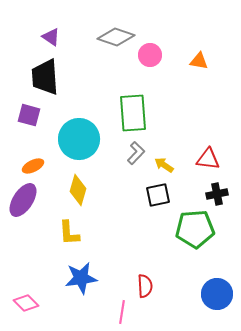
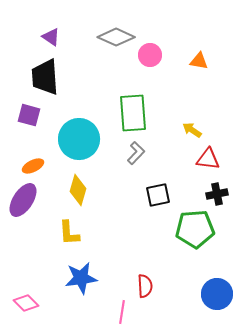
gray diamond: rotated 6 degrees clockwise
yellow arrow: moved 28 px right, 35 px up
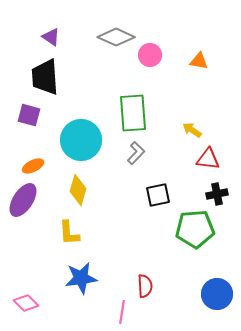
cyan circle: moved 2 px right, 1 px down
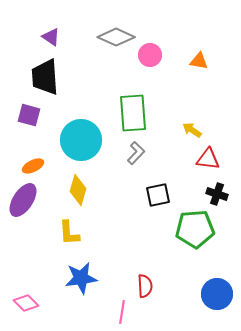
black cross: rotated 30 degrees clockwise
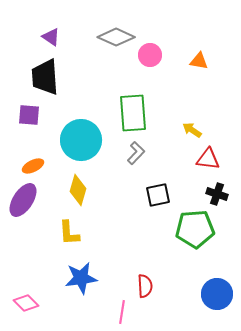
purple square: rotated 10 degrees counterclockwise
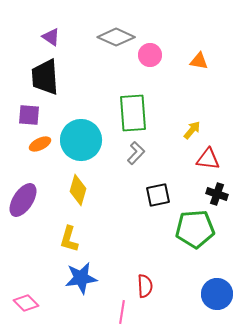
yellow arrow: rotated 96 degrees clockwise
orange ellipse: moved 7 px right, 22 px up
yellow L-shape: moved 6 px down; rotated 20 degrees clockwise
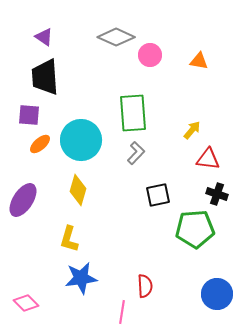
purple triangle: moved 7 px left
orange ellipse: rotated 15 degrees counterclockwise
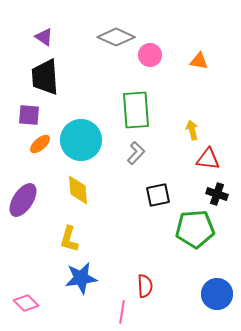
green rectangle: moved 3 px right, 3 px up
yellow arrow: rotated 54 degrees counterclockwise
yellow diamond: rotated 20 degrees counterclockwise
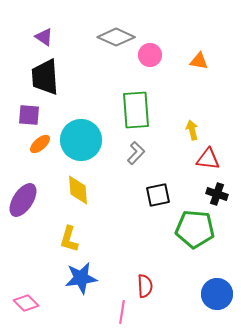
green pentagon: rotated 9 degrees clockwise
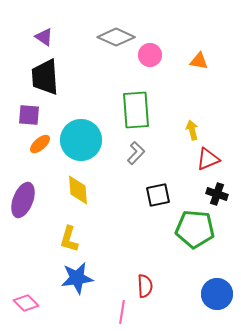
red triangle: rotated 30 degrees counterclockwise
purple ellipse: rotated 12 degrees counterclockwise
blue star: moved 4 px left
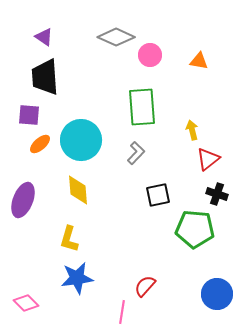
green rectangle: moved 6 px right, 3 px up
red triangle: rotated 15 degrees counterclockwise
red semicircle: rotated 135 degrees counterclockwise
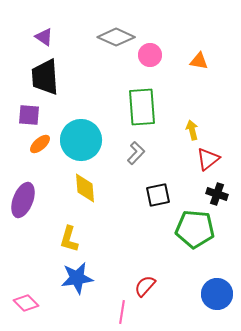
yellow diamond: moved 7 px right, 2 px up
